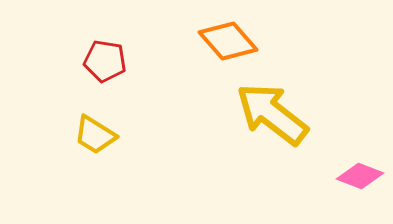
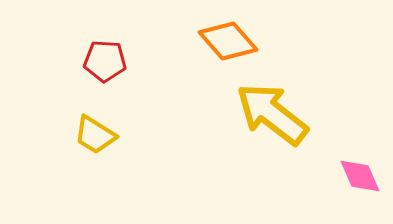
red pentagon: rotated 6 degrees counterclockwise
pink diamond: rotated 45 degrees clockwise
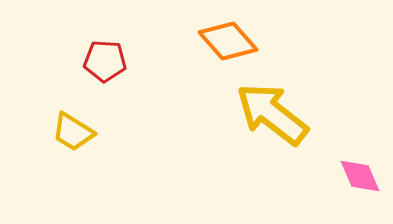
yellow trapezoid: moved 22 px left, 3 px up
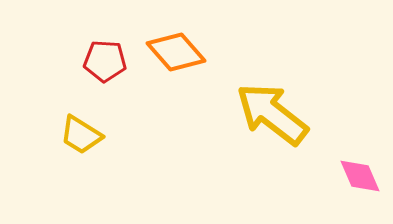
orange diamond: moved 52 px left, 11 px down
yellow trapezoid: moved 8 px right, 3 px down
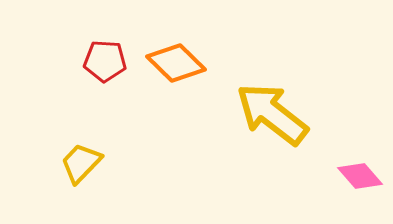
orange diamond: moved 11 px down; rotated 4 degrees counterclockwise
yellow trapezoid: moved 28 px down; rotated 102 degrees clockwise
pink diamond: rotated 18 degrees counterclockwise
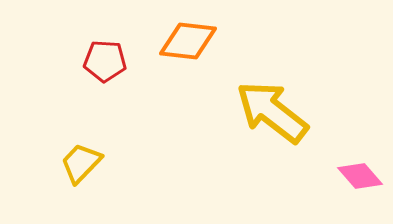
orange diamond: moved 12 px right, 22 px up; rotated 38 degrees counterclockwise
yellow arrow: moved 2 px up
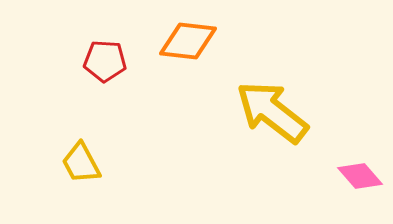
yellow trapezoid: rotated 72 degrees counterclockwise
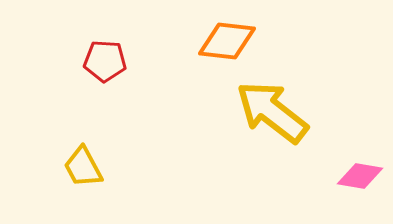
orange diamond: moved 39 px right
yellow trapezoid: moved 2 px right, 4 px down
pink diamond: rotated 39 degrees counterclockwise
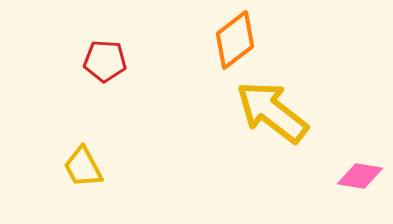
orange diamond: moved 8 px right, 1 px up; rotated 44 degrees counterclockwise
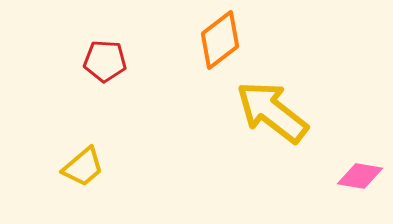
orange diamond: moved 15 px left
yellow trapezoid: rotated 102 degrees counterclockwise
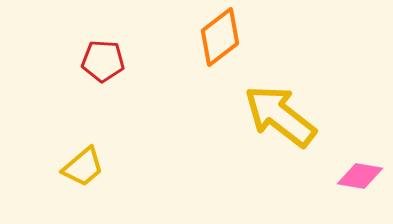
orange diamond: moved 3 px up
red pentagon: moved 2 px left
yellow arrow: moved 8 px right, 4 px down
